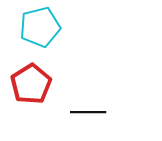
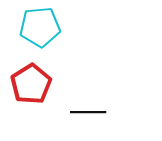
cyan pentagon: rotated 9 degrees clockwise
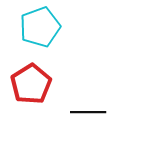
cyan pentagon: rotated 15 degrees counterclockwise
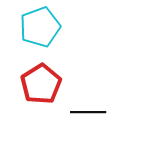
red pentagon: moved 10 px right
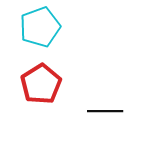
black line: moved 17 px right, 1 px up
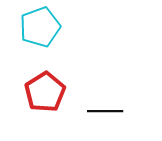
red pentagon: moved 4 px right, 8 px down
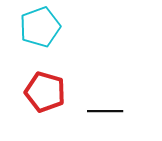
red pentagon: rotated 24 degrees counterclockwise
